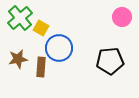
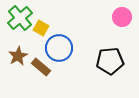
brown star: moved 3 px up; rotated 18 degrees counterclockwise
brown rectangle: rotated 54 degrees counterclockwise
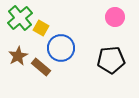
pink circle: moved 7 px left
blue circle: moved 2 px right
black pentagon: moved 1 px right, 1 px up
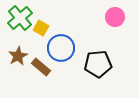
black pentagon: moved 13 px left, 4 px down
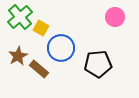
green cross: moved 1 px up
brown rectangle: moved 2 px left, 2 px down
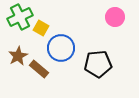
green cross: rotated 15 degrees clockwise
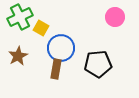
brown rectangle: moved 17 px right; rotated 60 degrees clockwise
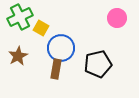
pink circle: moved 2 px right, 1 px down
black pentagon: rotated 8 degrees counterclockwise
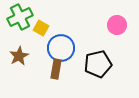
pink circle: moved 7 px down
brown star: moved 1 px right
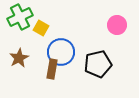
blue circle: moved 4 px down
brown star: moved 2 px down
brown rectangle: moved 4 px left
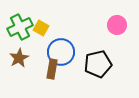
green cross: moved 10 px down
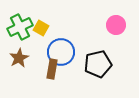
pink circle: moved 1 px left
